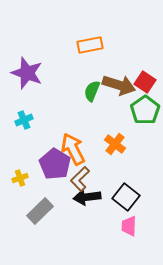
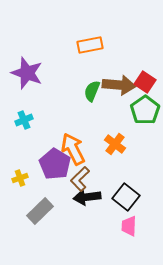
brown arrow: rotated 12 degrees counterclockwise
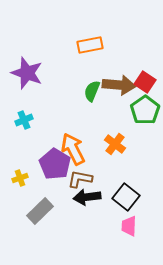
brown L-shape: rotated 55 degrees clockwise
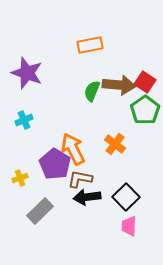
black square: rotated 8 degrees clockwise
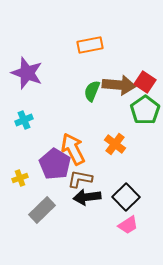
gray rectangle: moved 2 px right, 1 px up
pink trapezoid: moved 1 px left, 1 px up; rotated 125 degrees counterclockwise
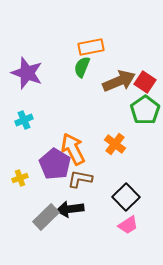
orange rectangle: moved 1 px right, 2 px down
brown arrow: moved 4 px up; rotated 28 degrees counterclockwise
green semicircle: moved 10 px left, 24 px up
black arrow: moved 17 px left, 12 px down
gray rectangle: moved 4 px right, 7 px down
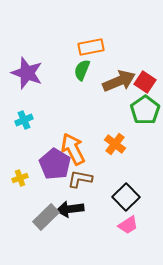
green semicircle: moved 3 px down
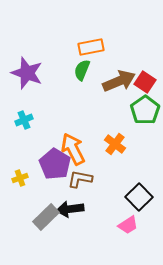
black square: moved 13 px right
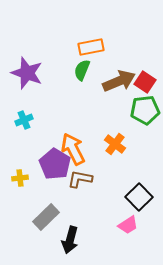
green pentagon: rotated 28 degrees clockwise
yellow cross: rotated 14 degrees clockwise
black arrow: moved 31 px down; rotated 68 degrees counterclockwise
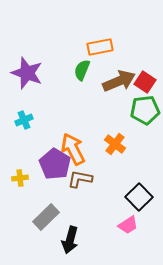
orange rectangle: moved 9 px right
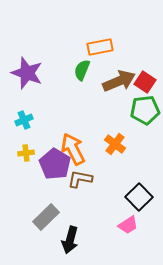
yellow cross: moved 6 px right, 25 px up
